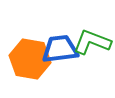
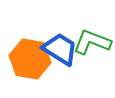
blue trapezoid: rotated 39 degrees clockwise
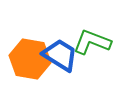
blue trapezoid: moved 6 px down
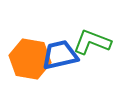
blue trapezoid: rotated 45 degrees counterclockwise
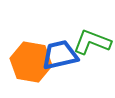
orange hexagon: moved 1 px right, 3 px down
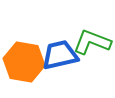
orange hexagon: moved 7 px left
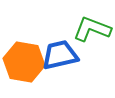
green L-shape: moved 13 px up
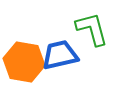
green L-shape: rotated 54 degrees clockwise
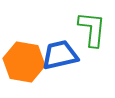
green L-shape: rotated 21 degrees clockwise
